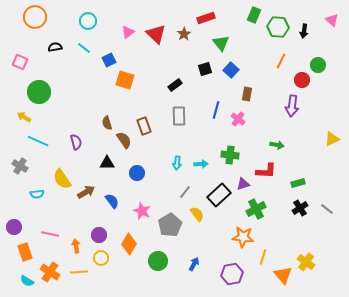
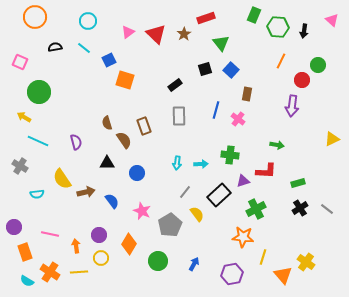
purple triangle at (243, 184): moved 3 px up
brown arrow at (86, 192): rotated 18 degrees clockwise
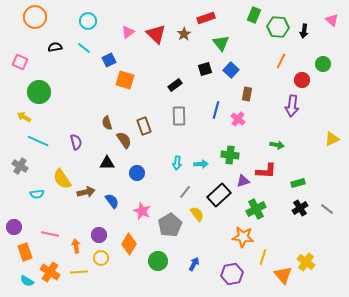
green circle at (318, 65): moved 5 px right, 1 px up
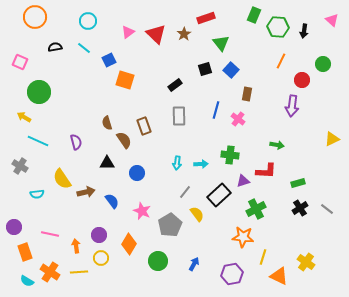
orange triangle at (283, 275): moved 4 px left, 1 px down; rotated 24 degrees counterclockwise
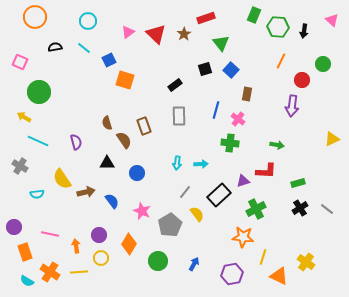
green cross at (230, 155): moved 12 px up
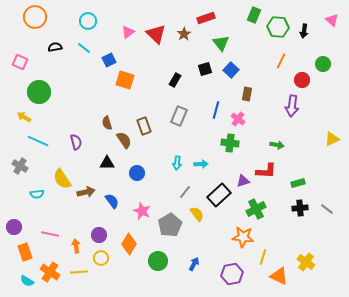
black rectangle at (175, 85): moved 5 px up; rotated 24 degrees counterclockwise
gray rectangle at (179, 116): rotated 24 degrees clockwise
black cross at (300, 208): rotated 28 degrees clockwise
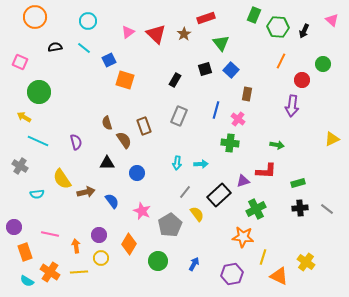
black arrow at (304, 31): rotated 16 degrees clockwise
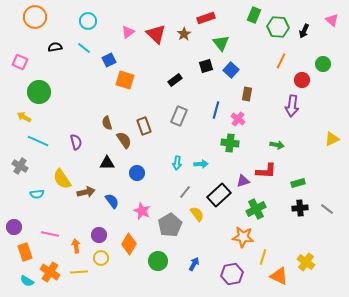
black square at (205, 69): moved 1 px right, 3 px up
black rectangle at (175, 80): rotated 24 degrees clockwise
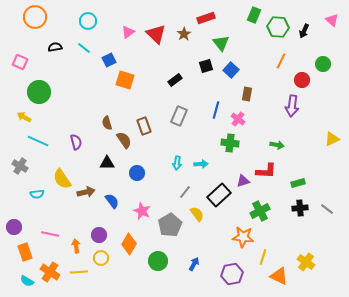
green cross at (256, 209): moved 4 px right, 2 px down
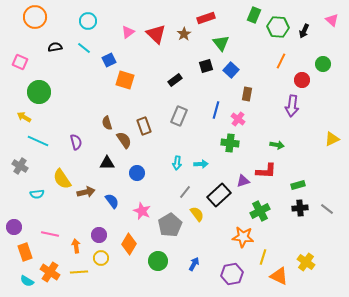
green rectangle at (298, 183): moved 2 px down
